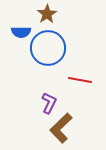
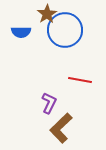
blue circle: moved 17 px right, 18 px up
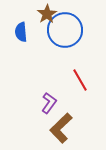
blue semicircle: rotated 84 degrees clockwise
red line: rotated 50 degrees clockwise
purple L-shape: rotated 10 degrees clockwise
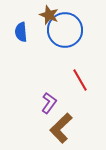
brown star: moved 2 px right, 1 px down; rotated 18 degrees counterclockwise
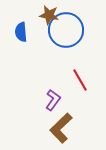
brown star: rotated 12 degrees counterclockwise
blue circle: moved 1 px right
purple L-shape: moved 4 px right, 3 px up
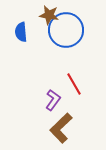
red line: moved 6 px left, 4 px down
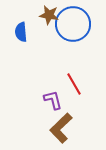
blue circle: moved 7 px right, 6 px up
purple L-shape: rotated 50 degrees counterclockwise
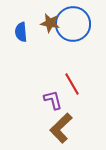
brown star: moved 1 px right, 8 px down
red line: moved 2 px left
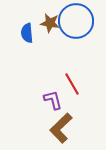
blue circle: moved 3 px right, 3 px up
blue semicircle: moved 6 px right, 1 px down
